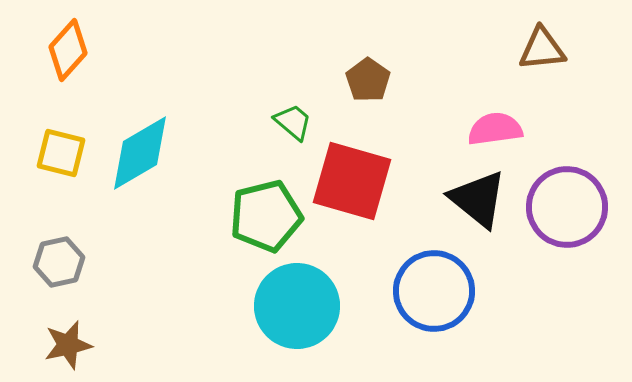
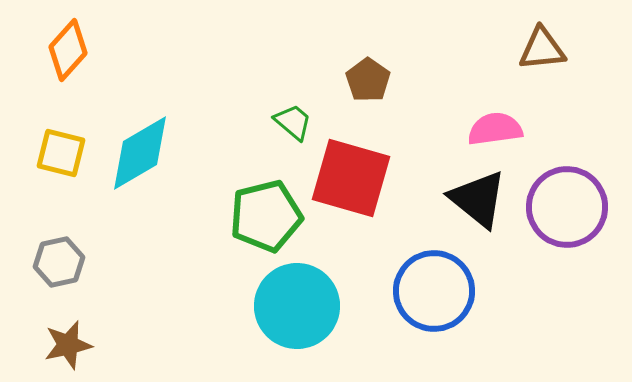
red square: moved 1 px left, 3 px up
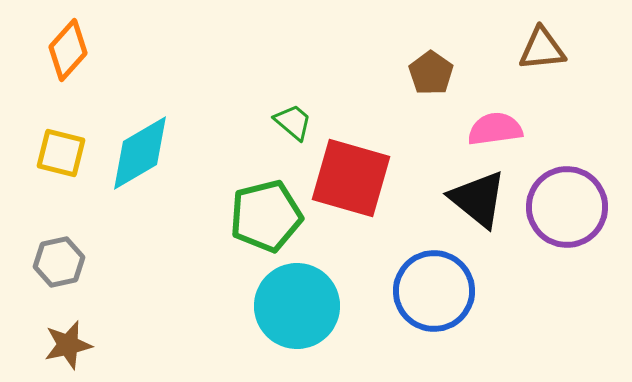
brown pentagon: moved 63 px right, 7 px up
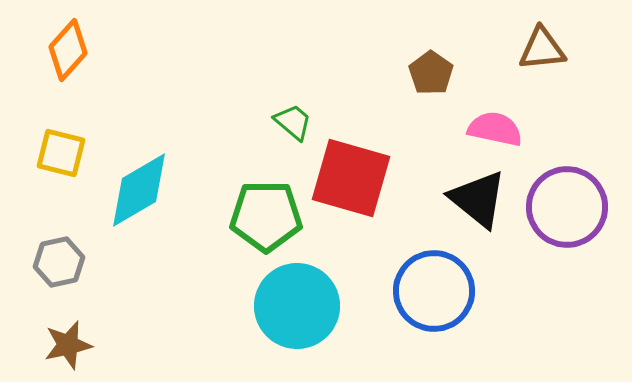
pink semicircle: rotated 20 degrees clockwise
cyan diamond: moved 1 px left, 37 px down
green pentagon: rotated 14 degrees clockwise
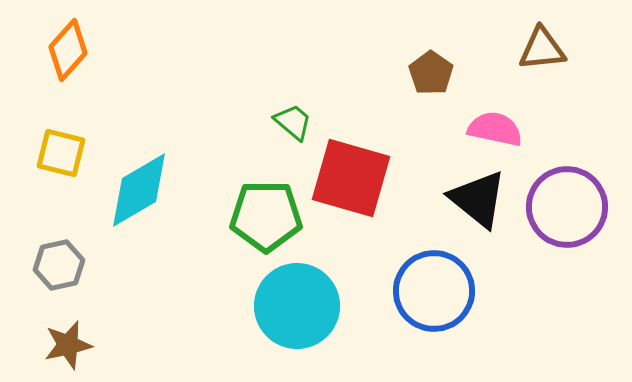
gray hexagon: moved 3 px down
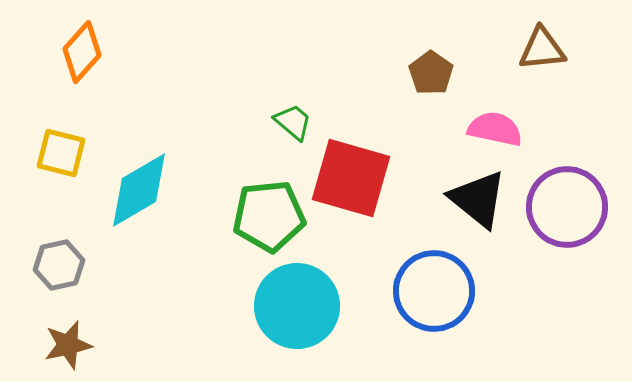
orange diamond: moved 14 px right, 2 px down
green pentagon: moved 3 px right; rotated 6 degrees counterclockwise
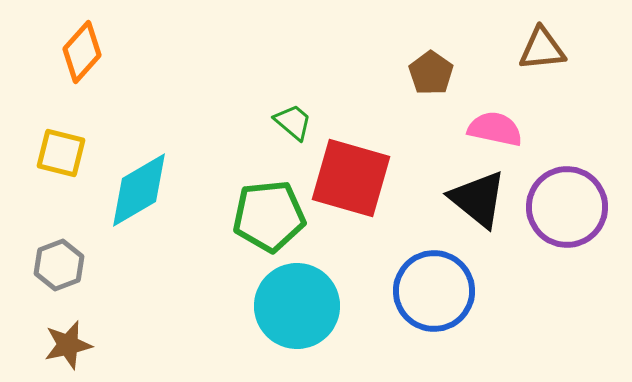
gray hexagon: rotated 9 degrees counterclockwise
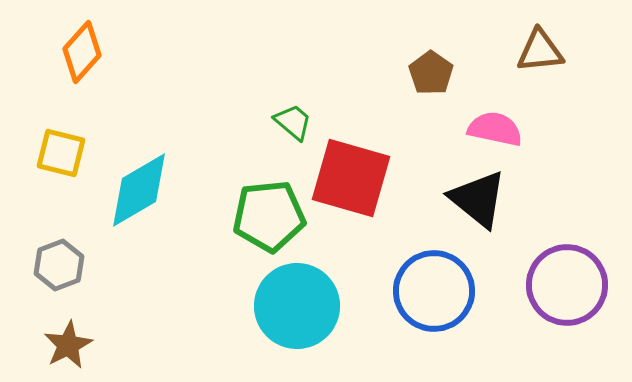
brown triangle: moved 2 px left, 2 px down
purple circle: moved 78 px down
brown star: rotated 15 degrees counterclockwise
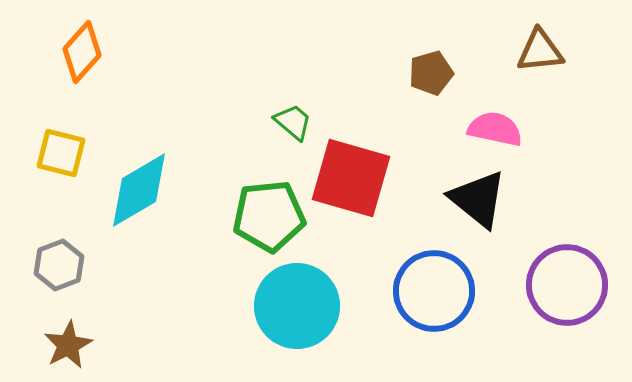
brown pentagon: rotated 21 degrees clockwise
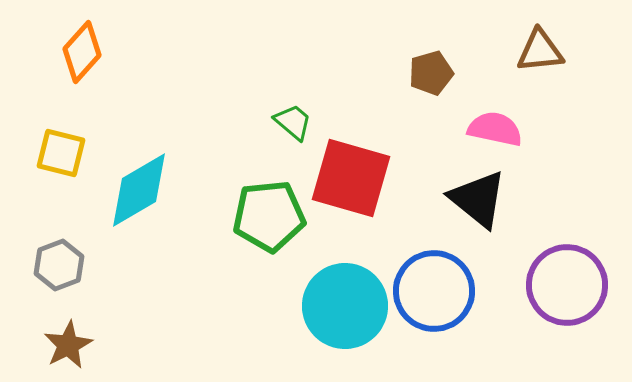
cyan circle: moved 48 px right
